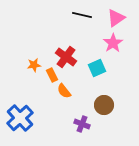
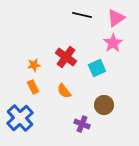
orange rectangle: moved 19 px left, 12 px down
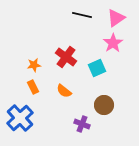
orange semicircle: rotated 14 degrees counterclockwise
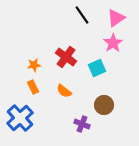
black line: rotated 42 degrees clockwise
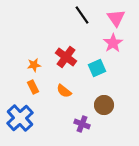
pink triangle: rotated 30 degrees counterclockwise
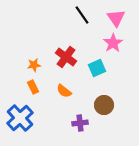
purple cross: moved 2 px left, 1 px up; rotated 28 degrees counterclockwise
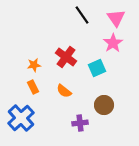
blue cross: moved 1 px right
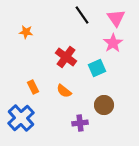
orange star: moved 8 px left, 33 px up; rotated 16 degrees clockwise
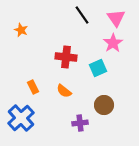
orange star: moved 5 px left, 2 px up; rotated 16 degrees clockwise
red cross: rotated 30 degrees counterclockwise
cyan square: moved 1 px right
